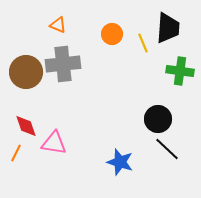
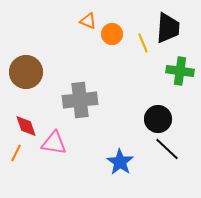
orange triangle: moved 30 px right, 4 px up
gray cross: moved 17 px right, 36 px down
blue star: rotated 16 degrees clockwise
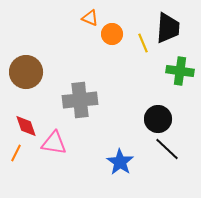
orange triangle: moved 2 px right, 3 px up
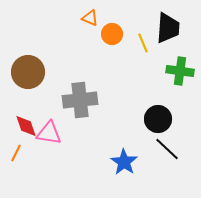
brown circle: moved 2 px right
pink triangle: moved 5 px left, 10 px up
blue star: moved 4 px right
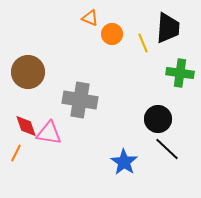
green cross: moved 2 px down
gray cross: rotated 16 degrees clockwise
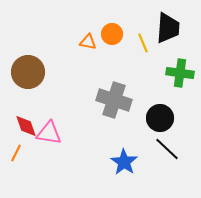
orange triangle: moved 2 px left, 24 px down; rotated 12 degrees counterclockwise
gray cross: moved 34 px right; rotated 8 degrees clockwise
black circle: moved 2 px right, 1 px up
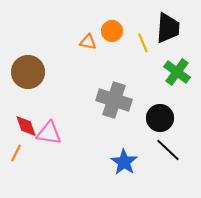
orange circle: moved 3 px up
green cross: moved 3 px left, 1 px up; rotated 28 degrees clockwise
black line: moved 1 px right, 1 px down
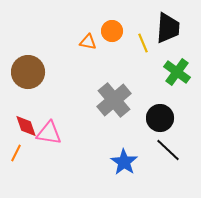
gray cross: rotated 32 degrees clockwise
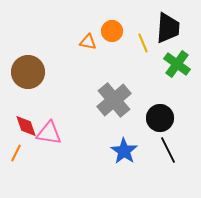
green cross: moved 8 px up
black line: rotated 20 degrees clockwise
blue star: moved 11 px up
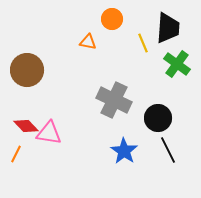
orange circle: moved 12 px up
brown circle: moved 1 px left, 2 px up
gray cross: rotated 24 degrees counterclockwise
black circle: moved 2 px left
red diamond: rotated 25 degrees counterclockwise
orange line: moved 1 px down
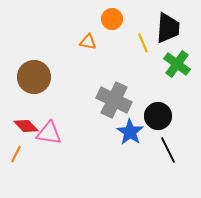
brown circle: moved 7 px right, 7 px down
black circle: moved 2 px up
blue star: moved 6 px right, 19 px up
